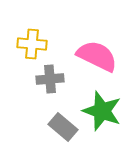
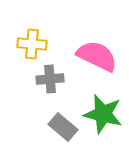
green star: moved 1 px right, 3 px down; rotated 6 degrees counterclockwise
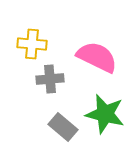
pink semicircle: moved 1 px down
green star: moved 2 px right
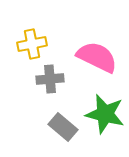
yellow cross: rotated 16 degrees counterclockwise
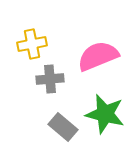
pink semicircle: moved 1 px right, 1 px up; rotated 48 degrees counterclockwise
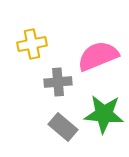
gray cross: moved 8 px right, 3 px down
green star: moved 1 px left; rotated 9 degrees counterclockwise
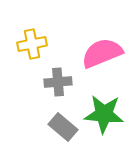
pink semicircle: moved 4 px right, 3 px up
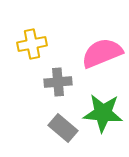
green star: moved 1 px left, 1 px up
gray rectangle: moved 1 px down
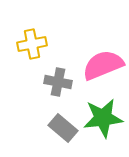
pink semicircle: moved 1 px right, 12 px down
gray cross: rotated 16 degrees clockwise
green star: moved 5 px down; rotated 12 degrees counterclockwise
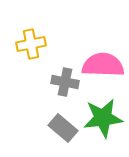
yellow cross: moved 1 px left
pink semicircle: rotated 24 degrees clockwise
gray cross: moved 7 px right
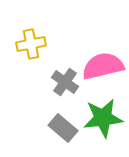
pink semicircle: moved 1 px down; rotated 15 degrees counterclockwise
gray cross: rotated 24 degrees clockwise
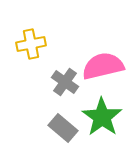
green star: moved 1 px left, 1 px up; rotated 30 degrees counterclockwise
